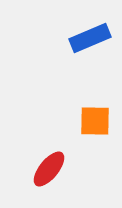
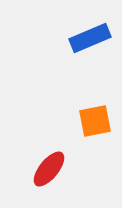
orange square: rotated 12 degrees counterclockwise
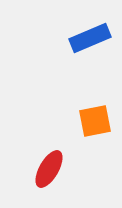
red ellipse: rotated 9 degrees counterclockwise
